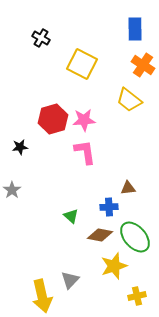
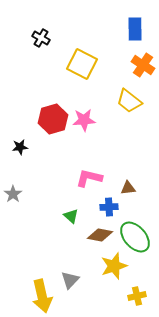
yellow trapezoid: moved 1 px down
pink L-shape: moved 4 px right, 26 px down; rotated 68 degrees counterclockwise
gray star: moved 1 px right, 4 px down
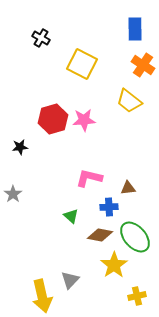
yellow star: moved 1 px up; rotated 16 degrees counterclockwise
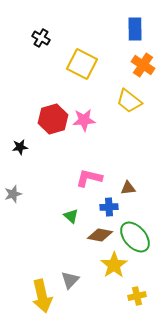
gray star: rotated 18 degrees clockwise
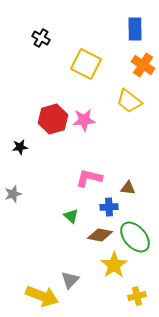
yellow square: moved 4 px right
brown triangle: rotated 14 degrees clockwise
yellow arrow: rotated 56 degrees counterclockwise
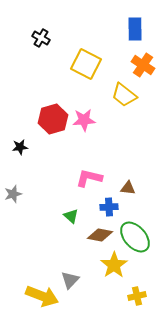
yellow trapezoid: moved 5 px left, 6 px up
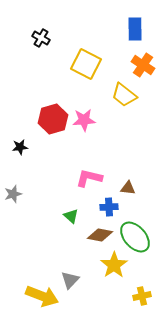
yellow cross: moved 5 px right
